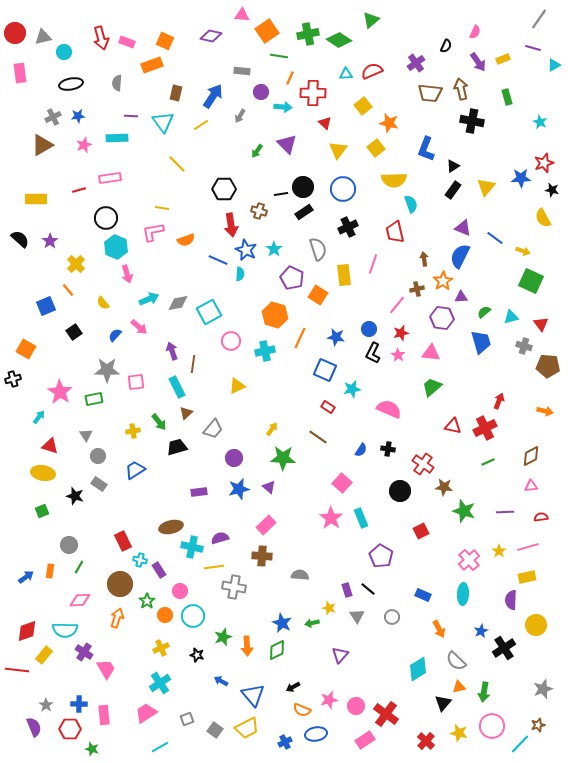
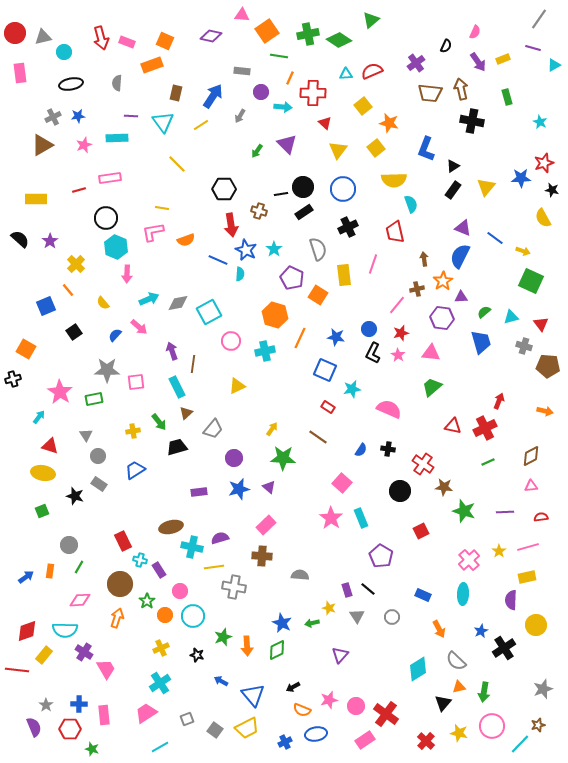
pink arrow at (127, 274): rotated 18 degrees clockwise
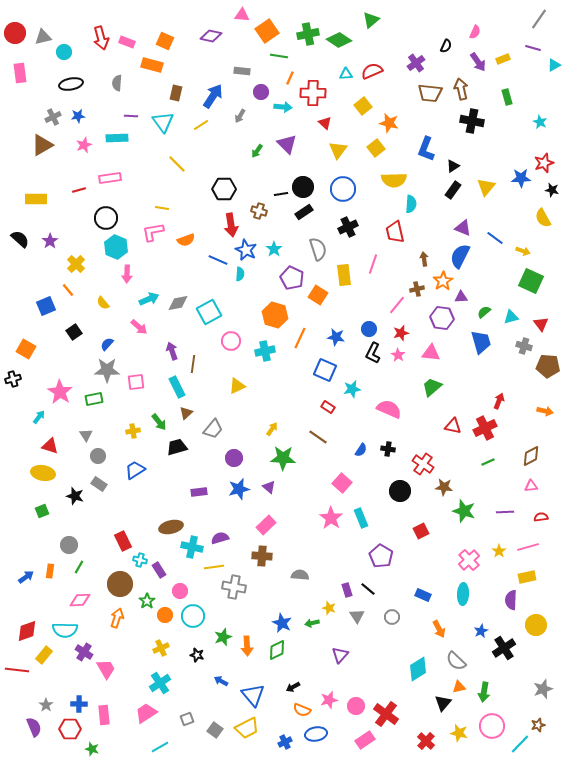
orange rectangle at (152, 65): rotated 35 degrees clockwise
cyan semicircle at (411, 204): rotated 24 degrees clockwise
blue semicircle at (115, 335): moved 8 px left, 9 px down
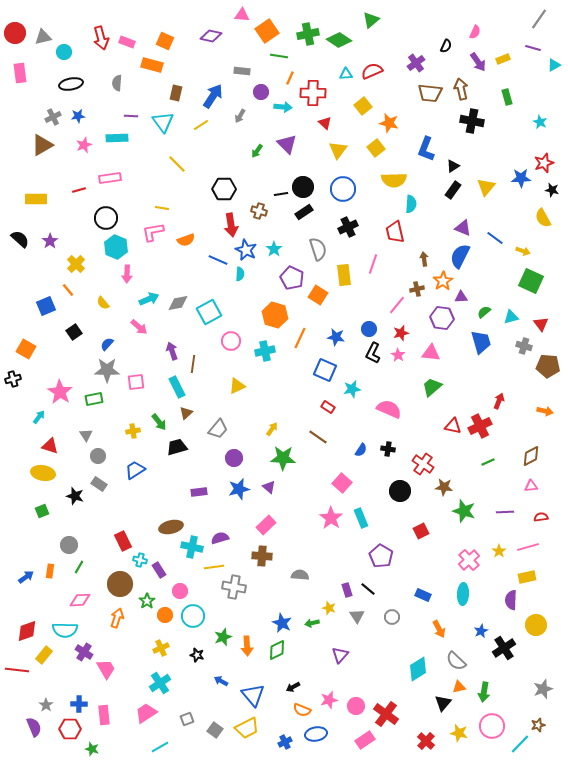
red cross at (485, 428): moved 5 px left, 2 px up
gray trapezoid at (213, 429): moved 5 px right
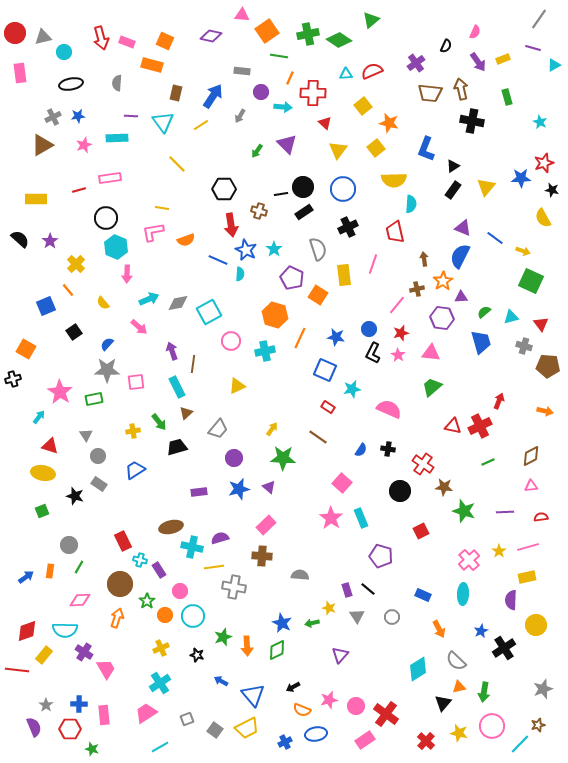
purple pentagon at (381, 556): rotated 15 degrees counterclockwise
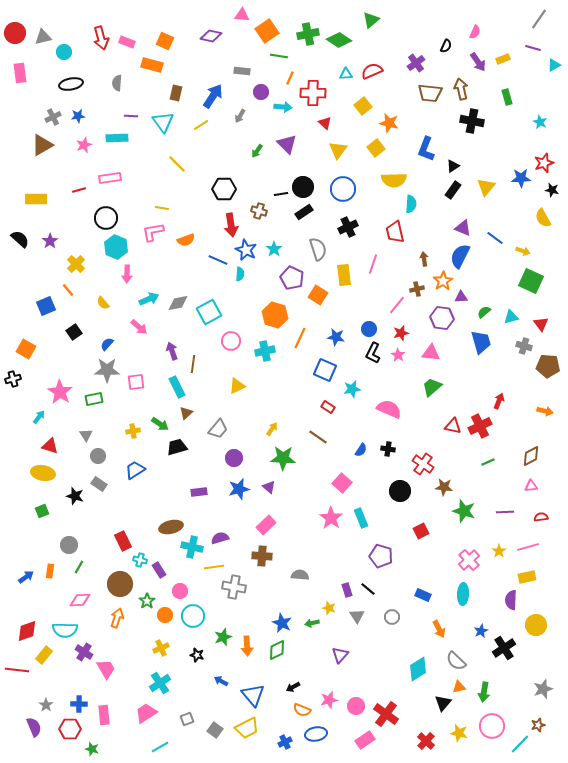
green arrow at (159, 422): moved 1 px right, 2 px down; rotated 18 degrees counterclockwise
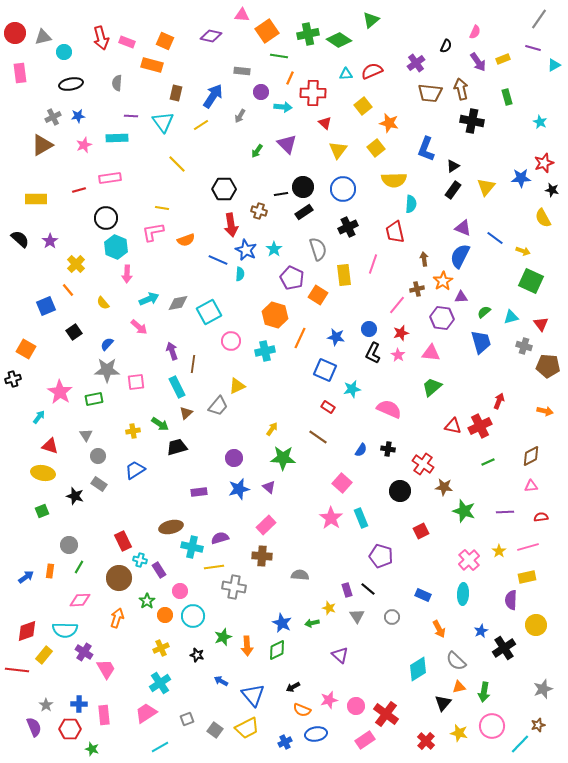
gray trapezoid at (218, 429): moved 23 px up
brown circle at (120, 584): moved 1 px left, 6 px up
purple triangle at (340, 655): rotated 30 degrees counterclockwise
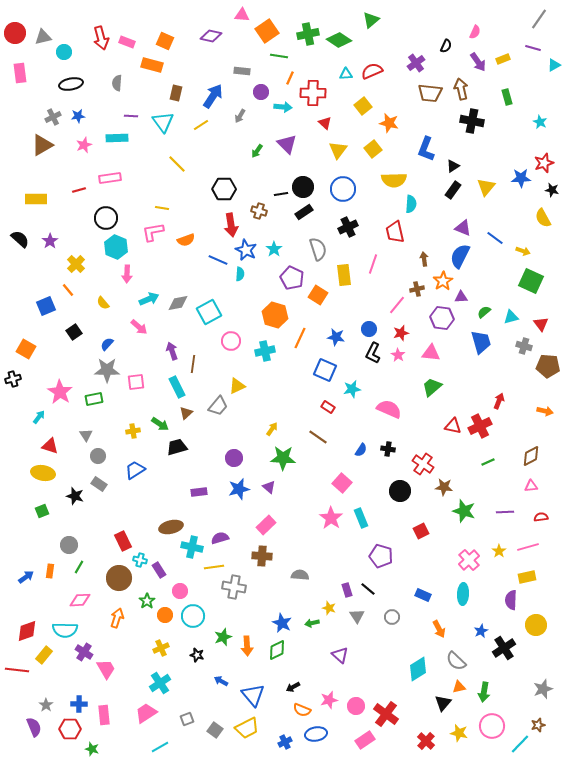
yellow square at (376, 148): moved 3 px left, 1 px down
